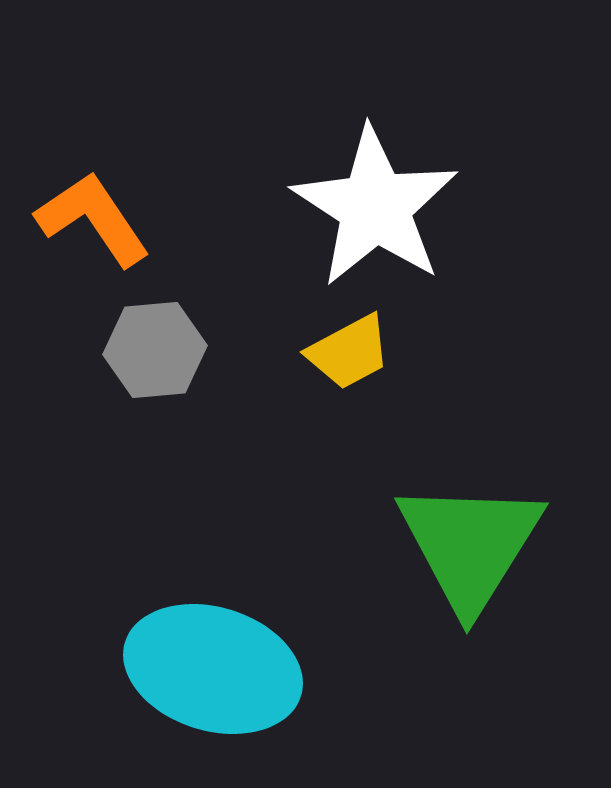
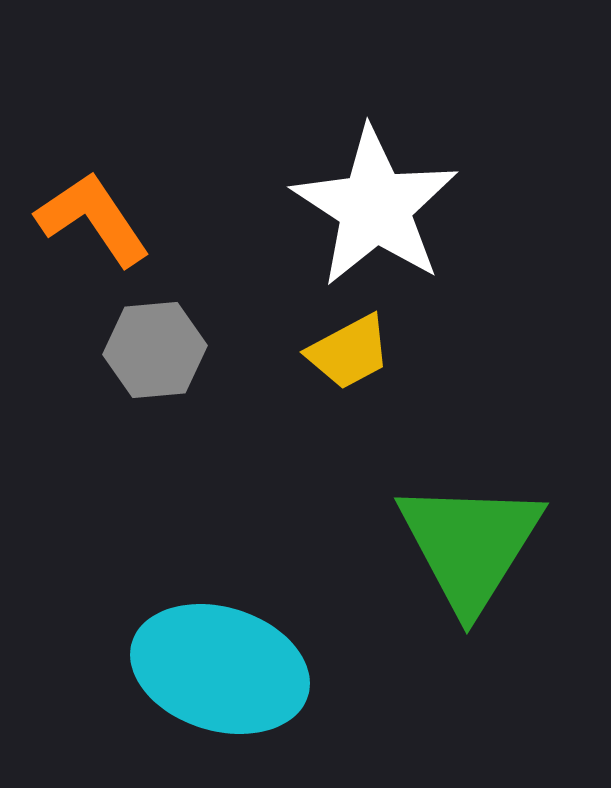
cyan ellipse: moved 7 px right
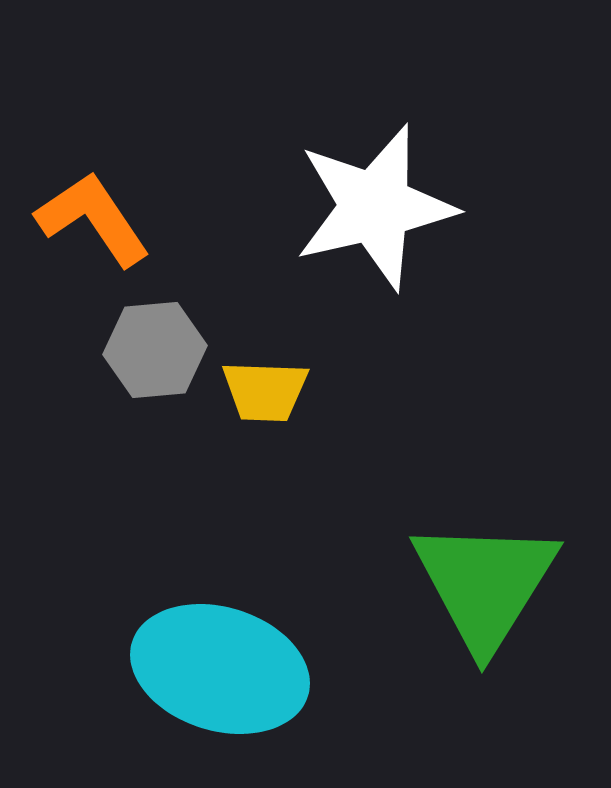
white star: rotated 26 degrees clockwise
yellow trapezoid: moved 84 px left, 39 px down; rotated 30 degrees clockwise
green triangle: moved 15 px right, 39 px down
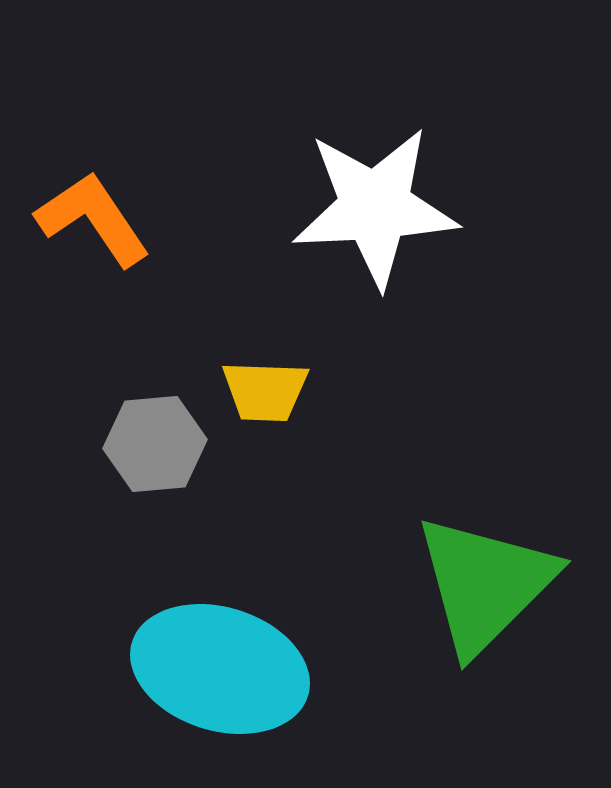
white star: rotated 10 degrees clockwise
gray hexagon: moved 94 px down
green triangle: rotated 13 degrees clockwise
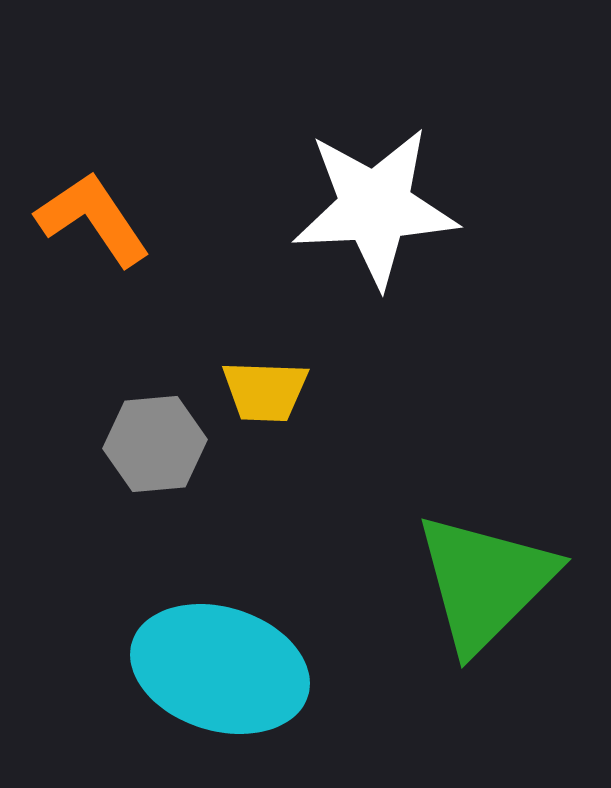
green triangle: moved 2 px up
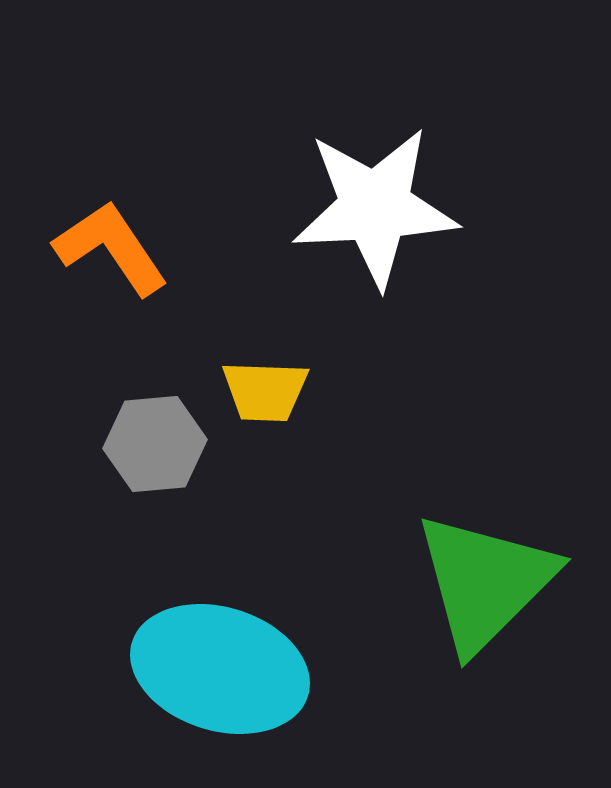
orange L-shape: moved 18 px right, 29 px down
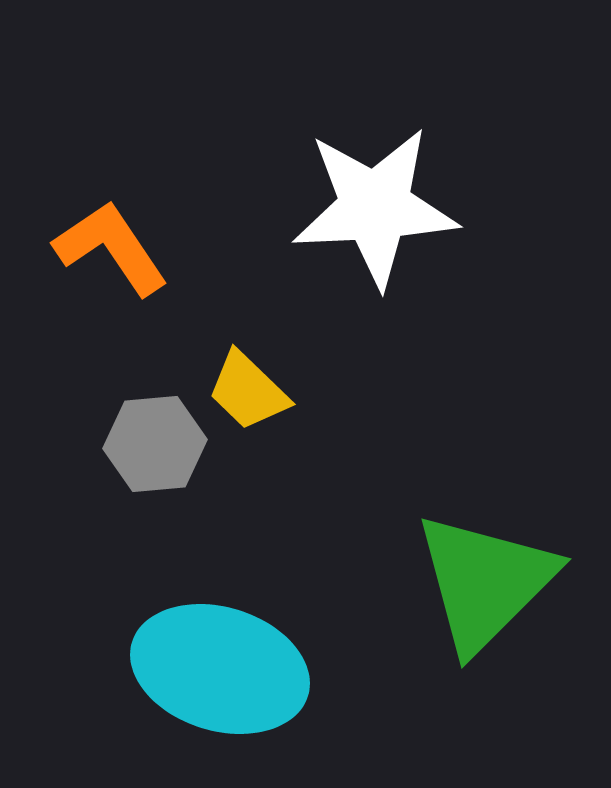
yellow trapezoid: moved 17 px left; rotated 42 degrees clockwise
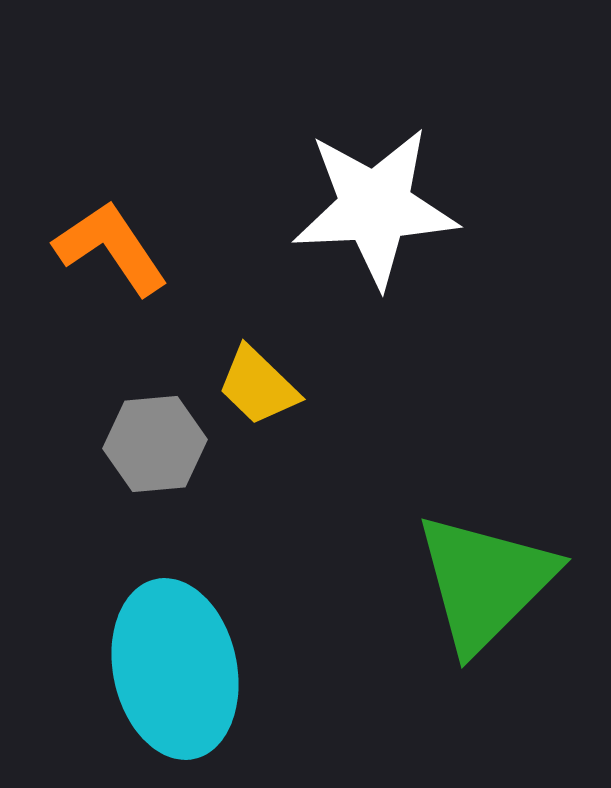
yellow trapezoid: moved 10 px right, 5 px up
cyan ellipse: moved 45 px left; rotated 61 degrees clockwise
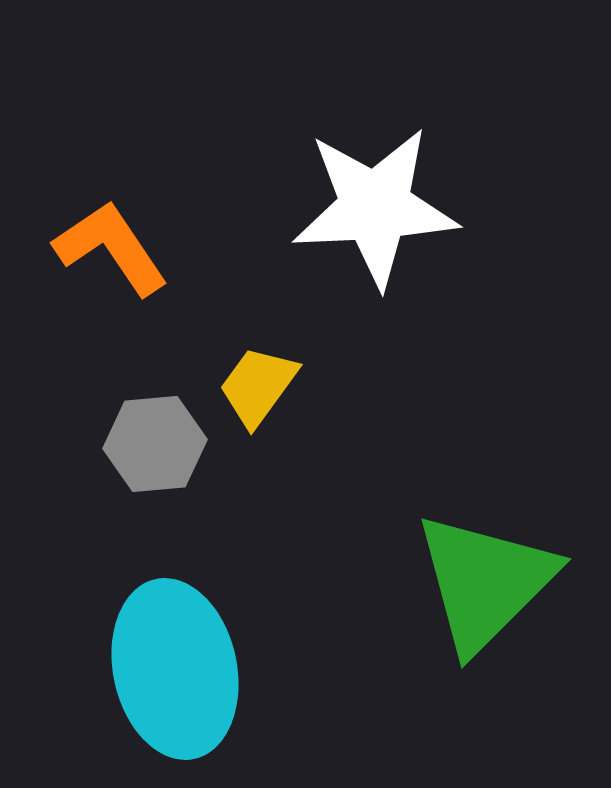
yellow trapezoid: rotated 82 degrees clockwise
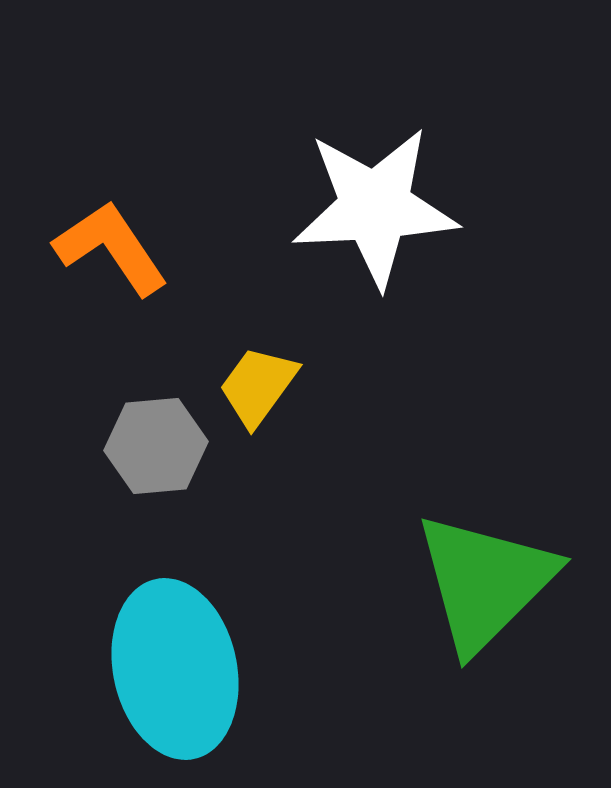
gray hexagon: moved 1 px right, 2 px down
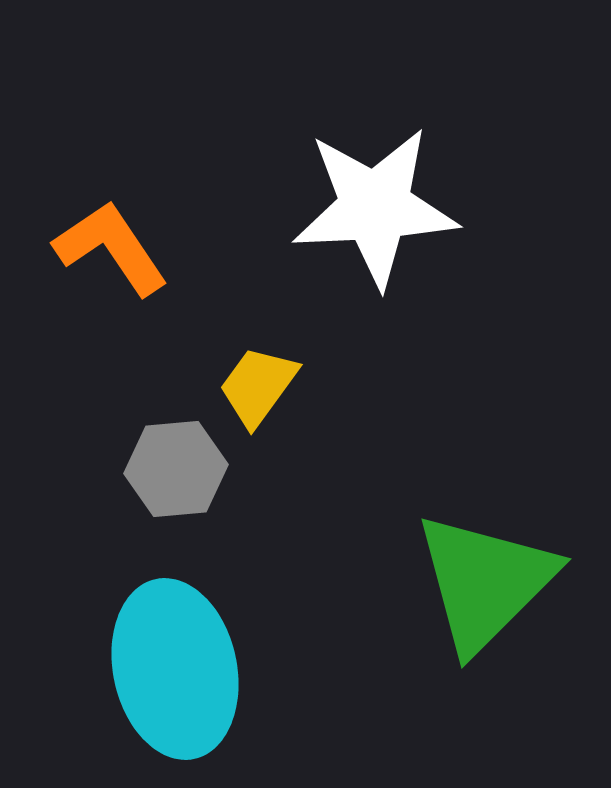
gray hexagon: moved 20 px right, 23 px down
